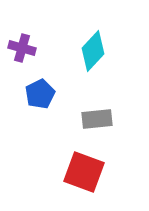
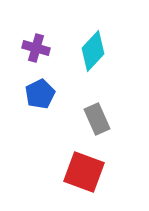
purple cross: moved 14 px right
gray rectangle: rotated 72 degrees clockwise
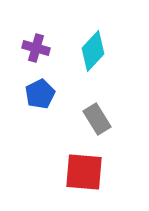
gray rectangle: rotated 8 degrees counterclockwise
red square: rotated 15 degrees counterclockwise
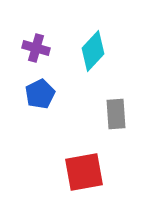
gray rectangle: moved 19 px right, 5 px up; rotated 28 degrees clockwise
red square: rotated 15 degrees counterclockwise
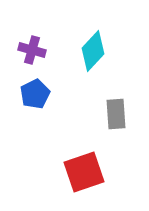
purple cross: moved 4 px left, 2 px down
blue pentagon: moved 5 px left
red square: rotated 9 degrees counterclockwise
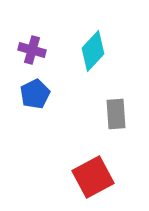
red square: moved 9 px right, 5 px down; rotated 9 degrees counterclockwise
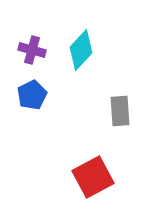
cyan diamond: moved 12 px left, 1 px up
blue pentagon: moved 3 px left, 1 px down
gray rectangle: moved 4 px right, 3 px up
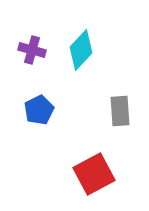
blue pentagon: moved 7 px right, 15 px down
red square: moved 1 px right, 3 px up
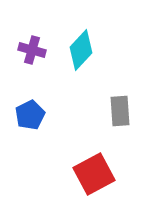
blue pentagon: moved 9 px left, 5 px down
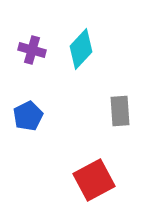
cyan diamond: moved 1 px up
blue pentagon: moved 2 px left, 1 px down
red square: moved 6 px down
